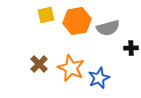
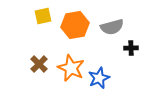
yellow square: moved 3 px left, 1 px down
orange hexagon: moved 2 px left, 4 px down
gray semicircle: moved 4 px right, 1 px up
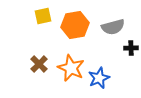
gray semicircle: moved 1 px right
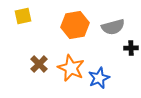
yellow square: moved 20 px left
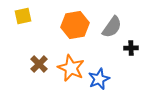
gray semicircle: moved 1 px left; rotated 40 degrees counterclockwise
blue star: moved 1 px down
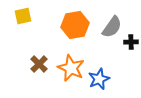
black cross: moved 6 px up
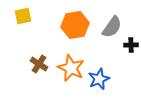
black cross: moved 3 px down
brown cross: rotated 12 degrees counterclockwise
